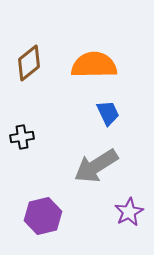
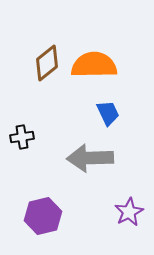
brown diamond: moved 18 px right
gray arrow: moved 6 px left, 8 px up; rotated 30 degrees clockwise
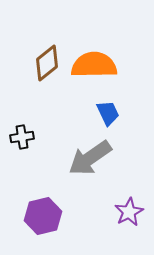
gray arrow: rotated 33 degrees counterclockwise
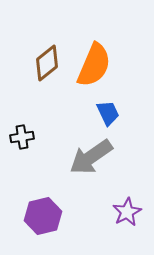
orange semicircle: rotated 114 degrees clockwise
gray arrow: moved 1 px right, 1 px up
purple star: moved 2 px left
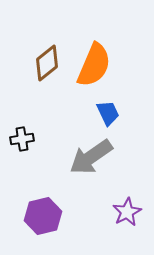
black cross: moved 2 px down
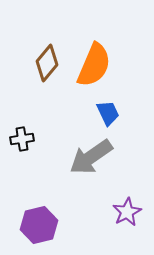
brown diamond: rotated 12 degrees counterclockwise
purple hexagon: moved 4 px left, 9 px down
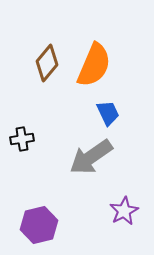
purple star: moved 3 px left, 1 px up
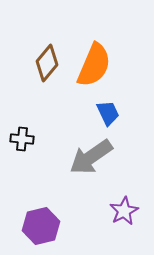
black cross: rotated 15 degrees clockwise
purple hexagon: moved 2 px right, 1 px down
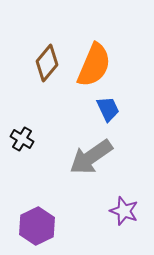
blue trapezoid: moved 4 px up
black cross: rotated 25 degrees clockwise
purple star: rotated 24 degrees counterclockwise
purple hexagon: moved 4 px left; rotated 12 degrees counterclockwise
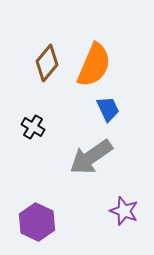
black cross: moved 11 px right, 12 px up
purple hexagon: moved 4 px up; rotated 9 degrees counterclockwise
